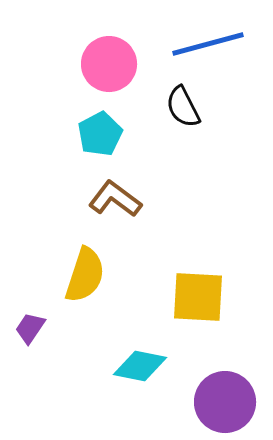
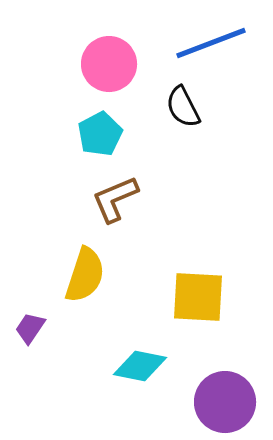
blue line: moved 3 px right, 1 px up; rotated 6 degrees counterclockwise
brown L-shape: rotated 60 degrees counterclockwise
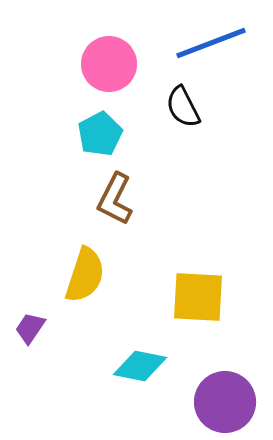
brown L-shape: rotated 40 degrees counterclockwise
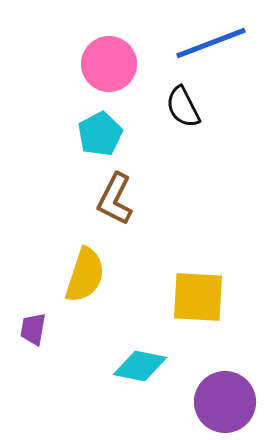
purple trapezoid: moved 3 px right, 1 px down; rotated 24 degrees counterclockwise
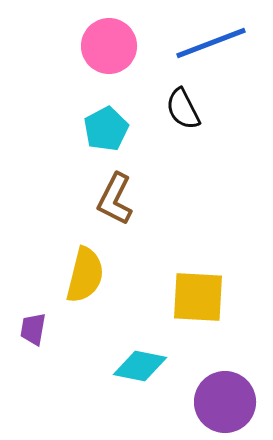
pink circle: moved 18 px up
black semicircle: moved 2 px down
cyan pentagon: moved 6 px right, 5 px up
yellow semicircle: rotated 4 degrees counterclockwise
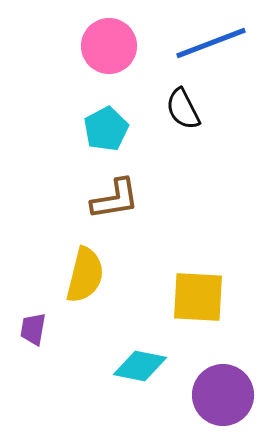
brown L-shape: rotated 126 degrees counterclockwise
purple circle: moved 2 px left, 7 px up
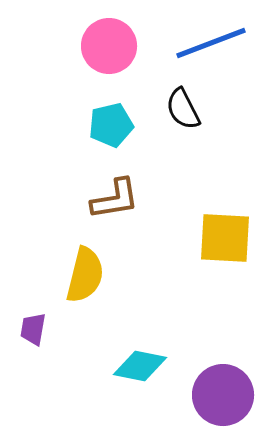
cyan pentagon: moved 5 px right, 4 px up; rotated 15 degrees clockwise
yellow square: moved 27 px right, 59 px up
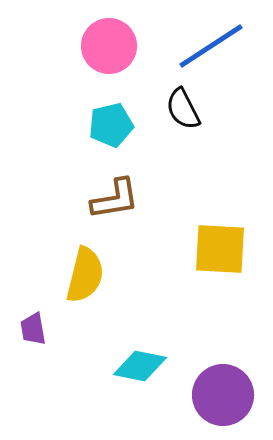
blue line: moved 3 px down; rotated 12 degrees counterclockwise
yellow square: moved 5 px left, 11 px down
purple trapezoid: rotated 20 degrees counterclockwise
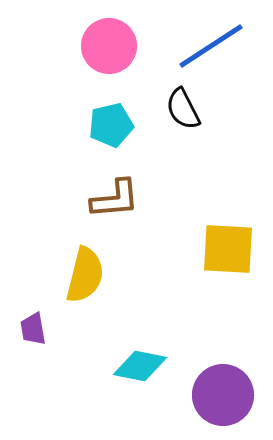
brown L-shape: rotated 4 degrees clockwise
yellow square: moved 8 px right
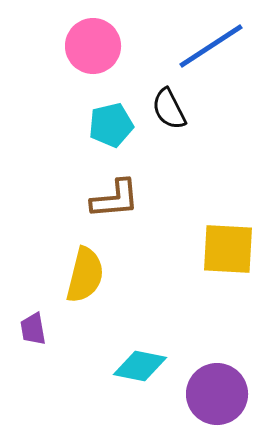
pink circle: moved 16 px left
black semicircle: moved 14 px left
purple circle: moved 6 px left, 1 px up
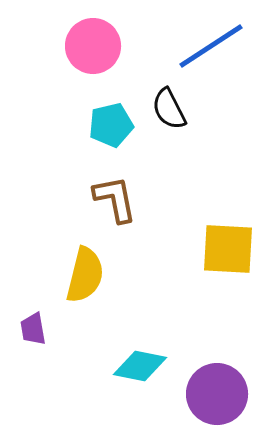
brown L-shape: rotated 96 degrees counterclockwise
